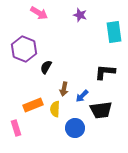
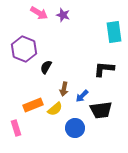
purple star: moved 17 px left
black L-shape: moved 1 px left, 3 px up
yellow semicircle: rotated 133 degrees counterclockwise
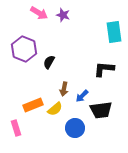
black semicircle: moved 3 px right, 5 px up
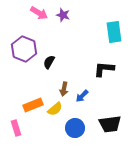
black trapezoid: moved 9 px right, 14 px down
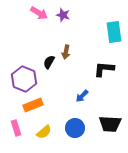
purple hexagon: moved 30 px down
brown arrow: moved 2 px right, 37 px up
yellow semicircle: moved 11 px left, 23 px down
black trapezoid: rotated 10 degrees clockwise
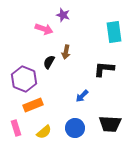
pink arrow: moved 5 px right, 16 px down; rotated 12 degrees counterclockwise
